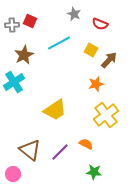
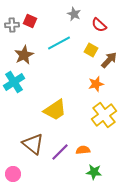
red semicircle: moved 1 px left, 1 px down; rotated 21 degrees clockwise
yellow cross: moved 2 px left
orange semicircle: moved 3 px left, 6 px down; rotated 32 degrees counterclockwise
brown triangle: moved 3 px right, 6 px up
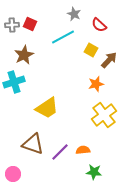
red square: moved 3 px down
cyan line: moved 4 px right, 6 px up
cyan cross: rotated 15 degrees clockwise
yellow trapezoid: moved 8 px left, 2 px up
brown triangle: rotated 20 degrees counterclockwise
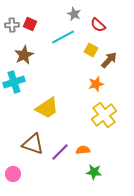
red semicircle: moved 1 px left
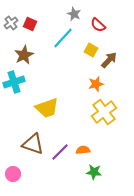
gray cross: moved 1 px left, 2 px up; rotated 32 degrees counterclockwise
cyan line: moved 1 px down; rotated 20 degrees counterclockwise
yellow trapezoid: rotated 15 degrees clockwise
yellow cross: moved 3 px up
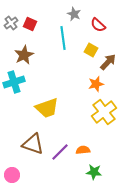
cyan line: rotated 50 degrees counterclockwise
brown arrow: moved 1 px left, 2 px down
pink circle: moved 1 px left, 1 px down
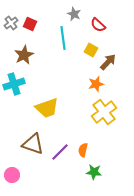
cyan cross: moved 2 px down
orange semicircle: rotated 72 degrees counterclockwise
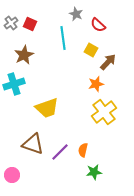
gray star: moved 2 px right
green star: rotated 14 degrees counterclockwise
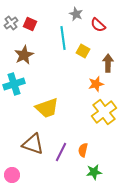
yellow square: moved 8 px left, 1 px down
brown arrow: moved 1 px down; rotated 42 degrees counterclockwise
purple line: moved 1 px right; rotated 18 degrees counterclockwise
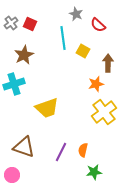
brown triangle: moved 9 px left, 3 px down
